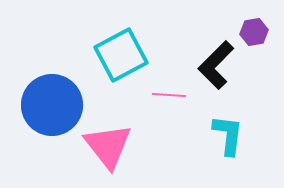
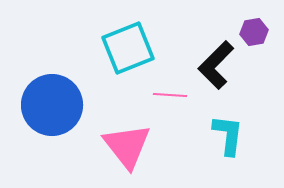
cyan square: moved 7 px right, 7 px up; rotated 6 degrees clockwise
pink line: moved 1 px right
pink triangle: moved 19 px right
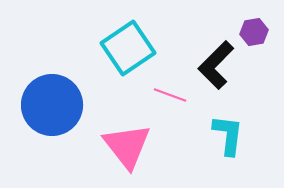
cyan square: rotated 12 degrees counterclockwise
pink line: rotated 16 degrees clockwise
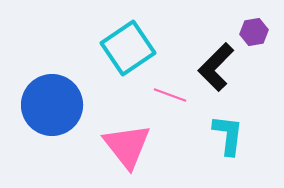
black L-shape: moved 2 px down
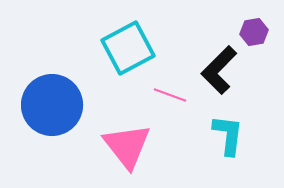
cyan square: rotated 6 degrees clockwise
black L-shape: moved 3 px right, 3 px down
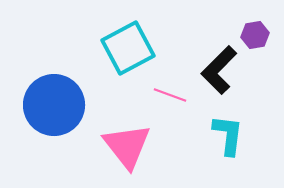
purple hexagon: moved 1 px right, 3 px down
blue circle: moved 2 px right
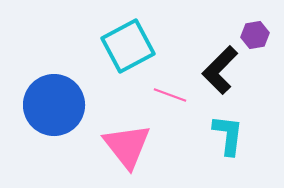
cyan square: moved 2 px up
black L-shape: moved 1 px right
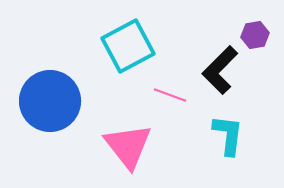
blue circle: moved 4 px left, 4 px up
pink triangle: moved 1 px right
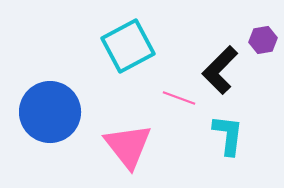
purple hexagon: moved 8 px right, 5 px down
pink line: moved 9 px right, 3 px down
blue circle: moved 11 px down
